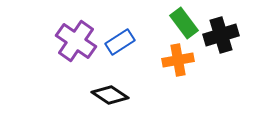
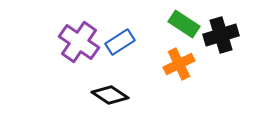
green rectangle: moved 1 px down; rotated 20 degrees counterclockwise
purple cross: moved 3 px right, 1 px down
orange cross: moved 1 px right, 4 px down; rotated 16 degrees counterclockwise
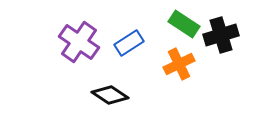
blue rectangle: moved 9 px right, 1 px down
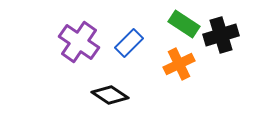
blue rectangle: rotated 12 degrees counterclockwise
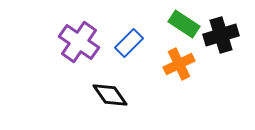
black diamond: rotated 21 degrees clockwise
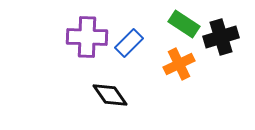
black cross: moved 2 px down
purple cross: moved 8 px right, 5 px up; rotated 33 degrees counterclockwise
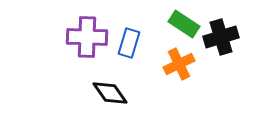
blue rectangle: rotated 28 degrees counterclockwise
black diamond: moved 2 px up
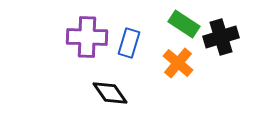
orange cross: moved 1 px left, 1 px up; rotated 24 degrees counterclockwise
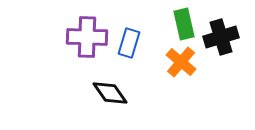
green rectangle: rotated 44 degrees clockwise
orange cross: moved 3 px right, 1 px up
